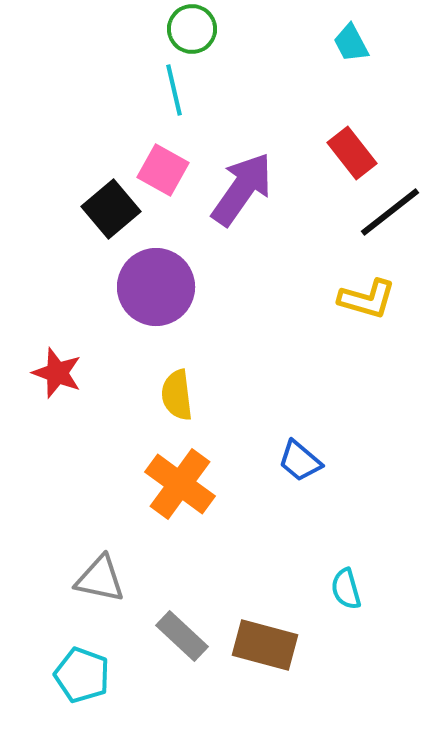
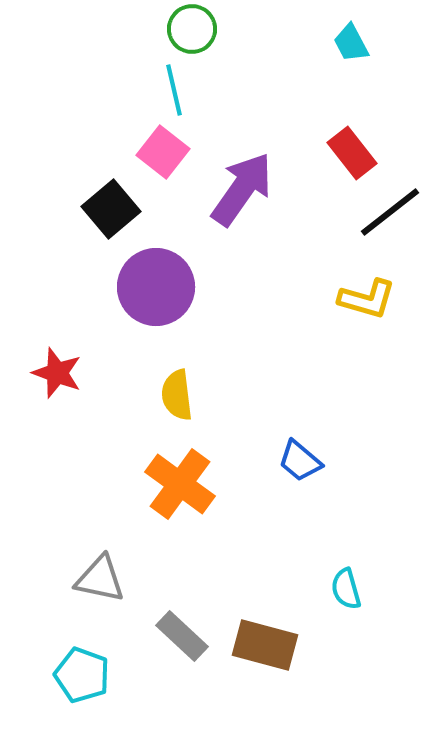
pink square: moved 18 px up; rotated 9 degrees clockwise
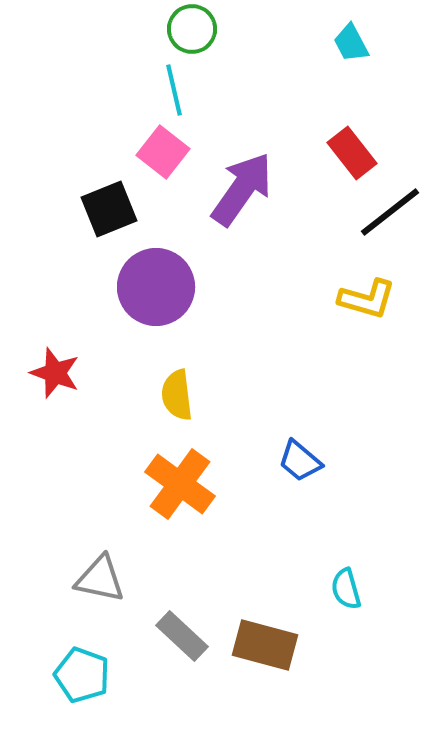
black square: moved 2 px left; rotated 18 degrees clockwise
red star: moved 2 px left
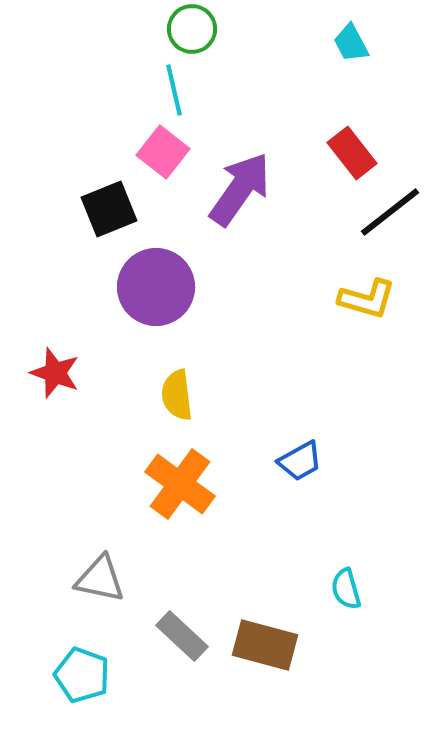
purple arrow: moved 2 px left
blue trapezoid: rotated 69 degrees counterclockwise
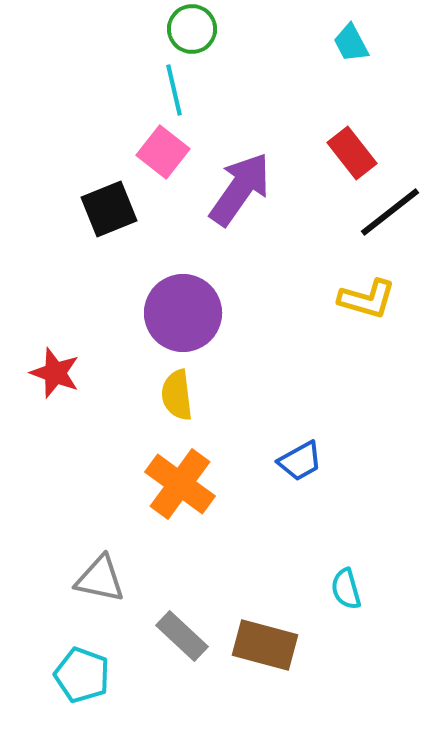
purple circle: moved 27 px right, 26 px down
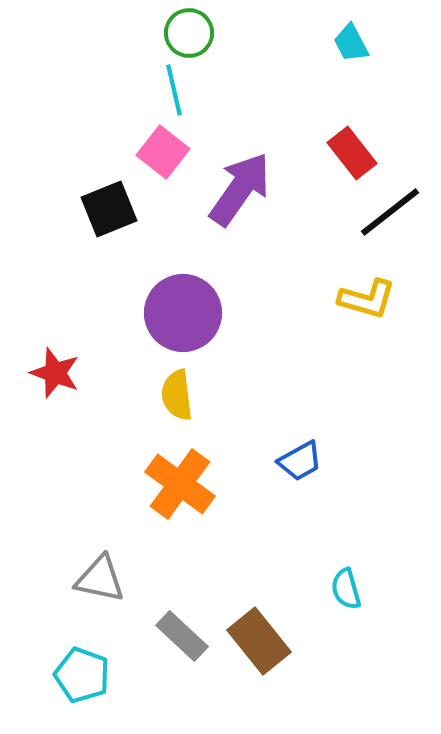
green circle: moved 3 px left, 4 px down
brown rectangle: moved 6 px left, 4 px up; rotated 36 degrees clockwise
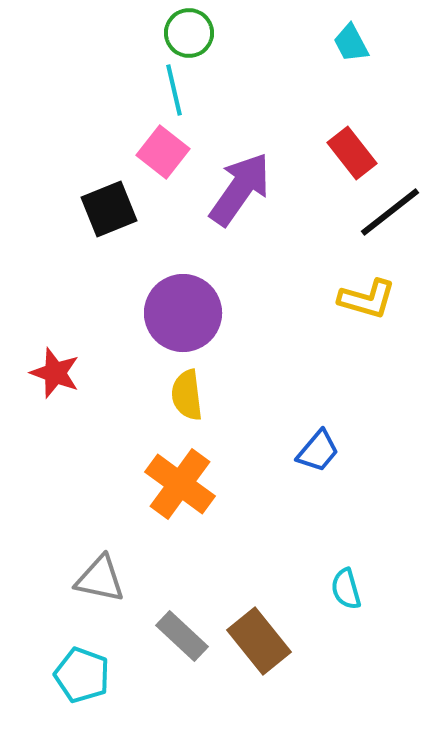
yellow semicircle: moved 10 px right
blue trapezoid: moved 18 px right, 10 px up; rotated 21 degrees counterclockwise
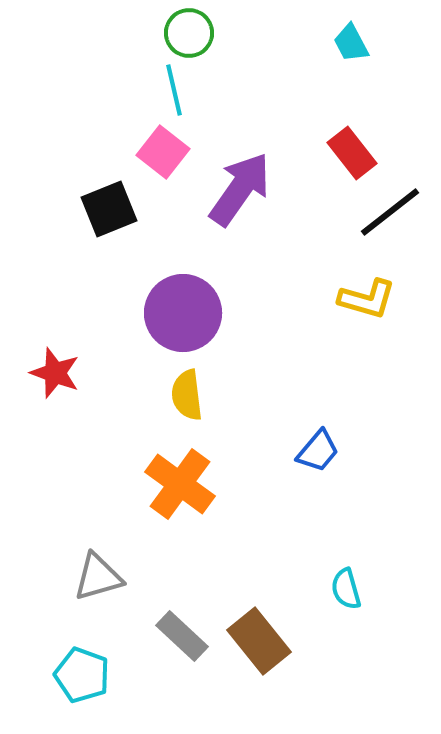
gray triangle: moved 2 px left, 2 px up; rotated 28 degrees counterclockwise
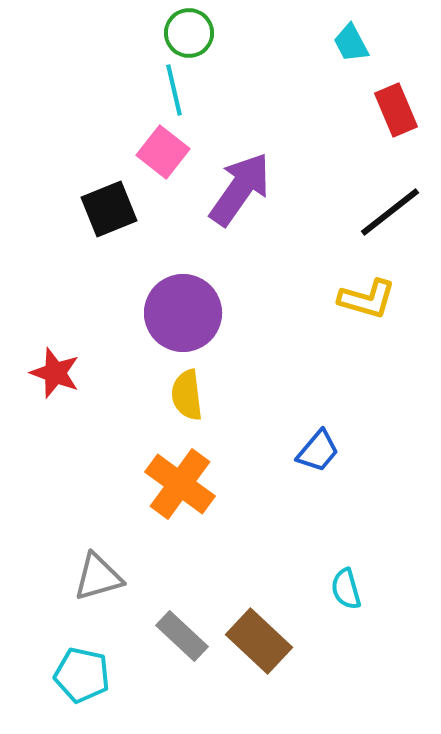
red rectangle: moved 44 px right, 43 px up; rotated 15 degrees clockwise
brown rectangle: rotated 8 degrees counterclockwise
cyan pentagon: rotated 8 degrees counterclockwise
